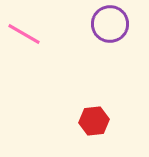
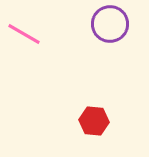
red hexagon: rotated 12 degrees clockwise
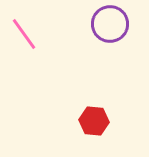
pink line: rotated 24 degrees clockwise
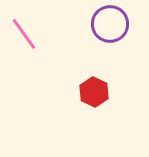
red hexagon: moved 29 px up; rotated 20 degrees clockwise
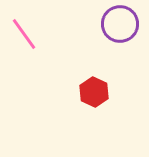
purple circle: moved 10 px right
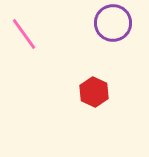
purple circle: moved 7 px left, 1 px up
